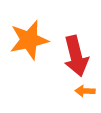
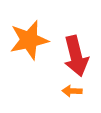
orange arrow: moved 13 px left
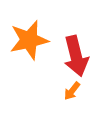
orange arrow: rotated 54 degrees counterclockwise
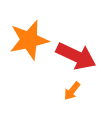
red arrow: rotated 51 degrees counterclockwise
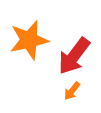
red arrow: moved 2 px left; rotated 102 degrees clockwise
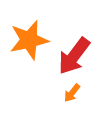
orange arrow: moved 2 px down
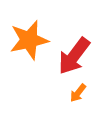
orange arrow: moved 6 px right
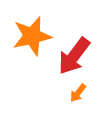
orange star: moved 3 px right, 4 px up
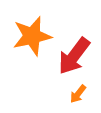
orange arrow: moved 1 px down
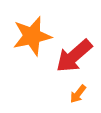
red arrow: rotated 12 degrees clockwise
